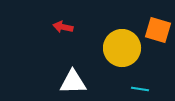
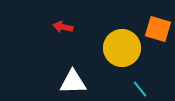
orange square: moved 1 px up
cyan line: rotated 42 degrees clockwise
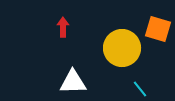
red arrow: rotated 78 degrees clockwise
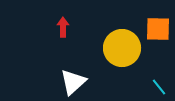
orange square: rotated 16 degrees counterclockwise
white triangle: rotated 40 degrees counterclockwise
cyan line: moved 19 px right, 2 px up
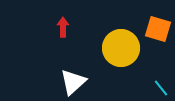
orange square: rotated 16 degrees clockwise
yellow circle: moved 1 px left
cyan line: moved 2 px right, 1 px down
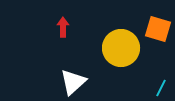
cyan line: rotated 66 degrees clockwise
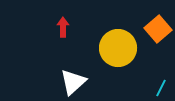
orange square: rotated 32 degrees clockwise
yellow circle: moved 3 px left
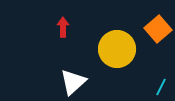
yellow circle: moved 1 px left, 1 px down
cyan line: moved 1 px up
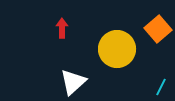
red arrow: moved 1 px left, 1 px down
